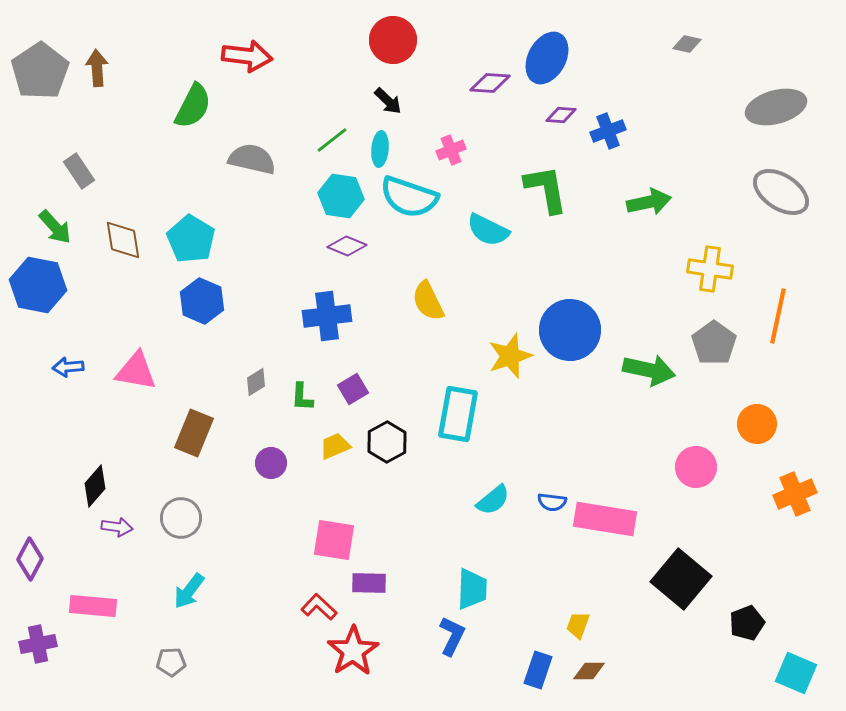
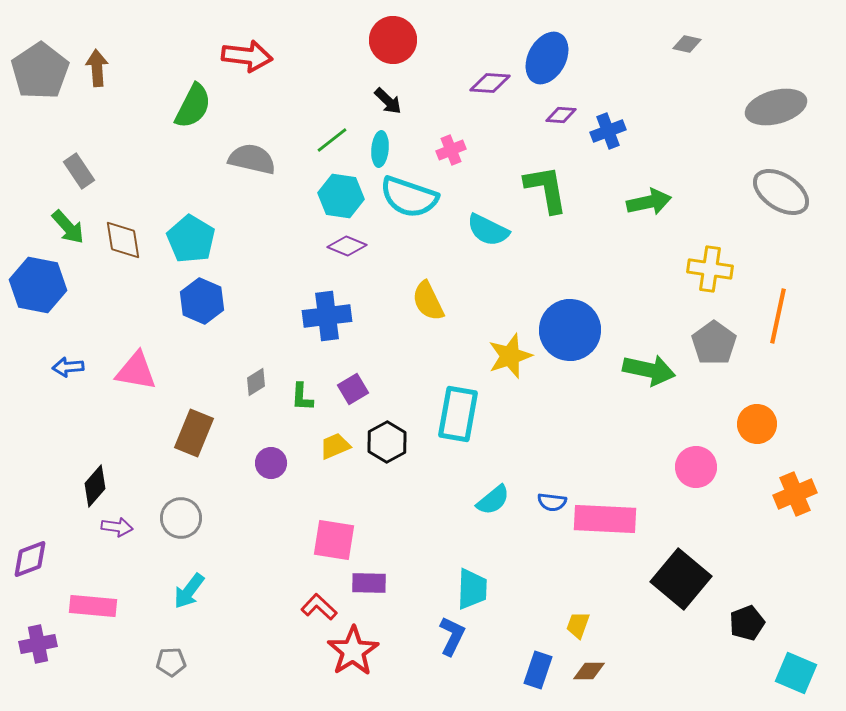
green arrow at (55, 227): moved 13 px right
pink rectangle at (605, 519): rotated 6 degrees counterclockwise
purple diamond at (30, 559): rotated 42 degrees clockwise
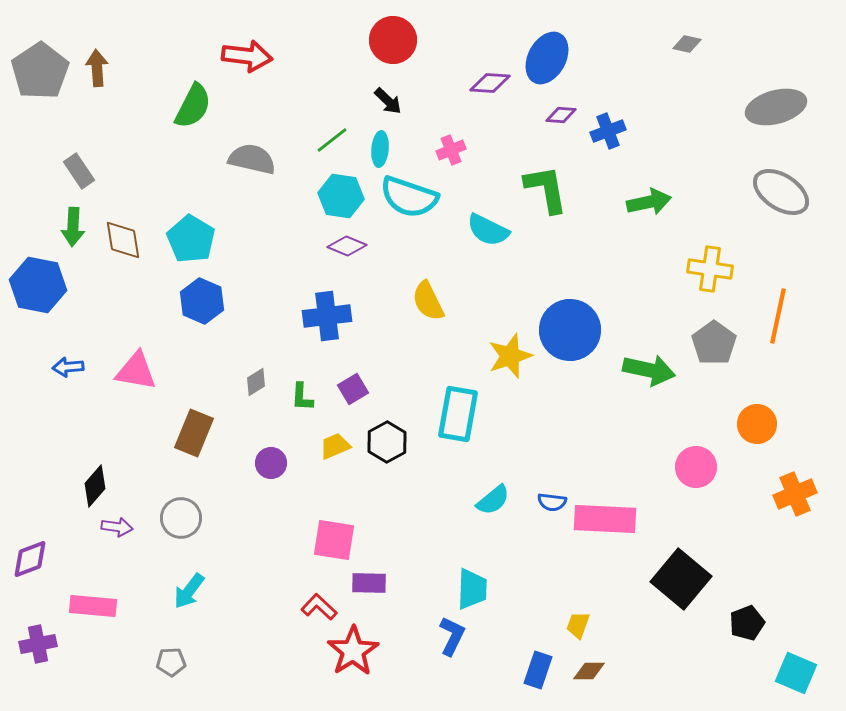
green arrow at (68, 227): moved 5 px right; rotated 45 degrees clockwise
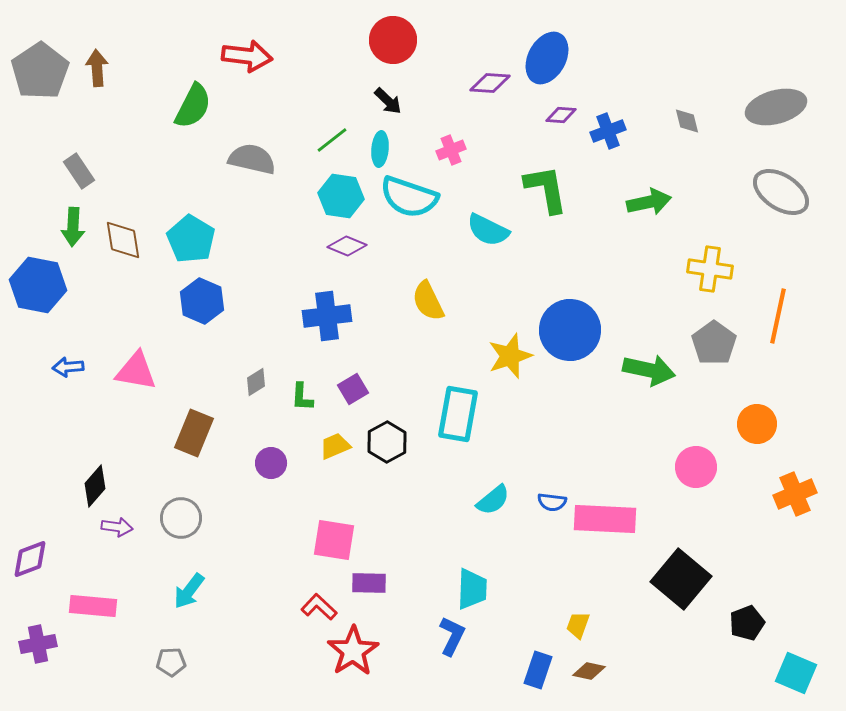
gray diamond at (687, 44): moved 77 px down; rotated 64 degrees clockwise
brown diamond at (589, 671): rotated 12 degrees clockwise
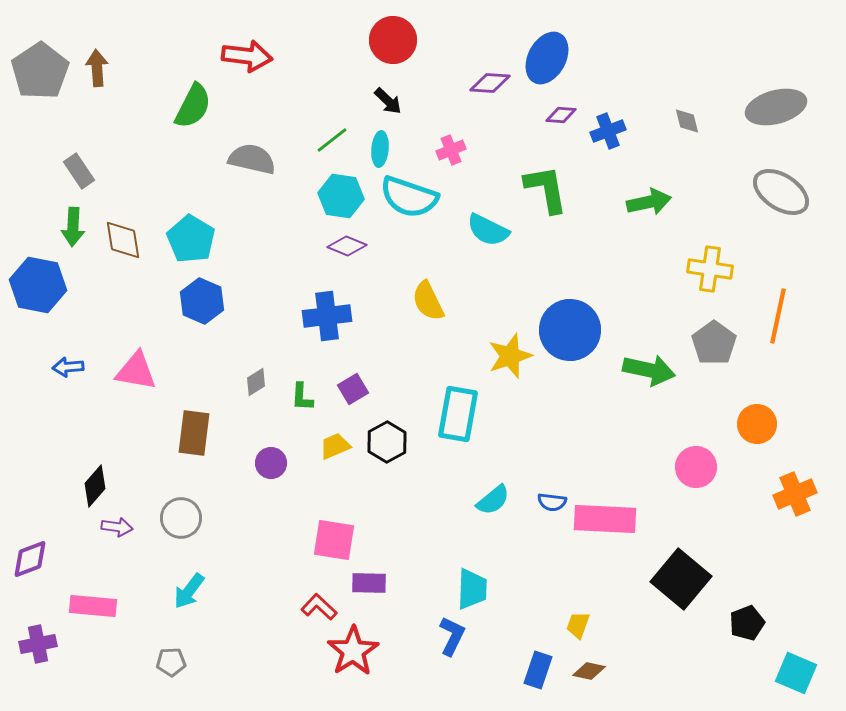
brown rectangle at (194, 433): rotated 15 degrees counterclockwise
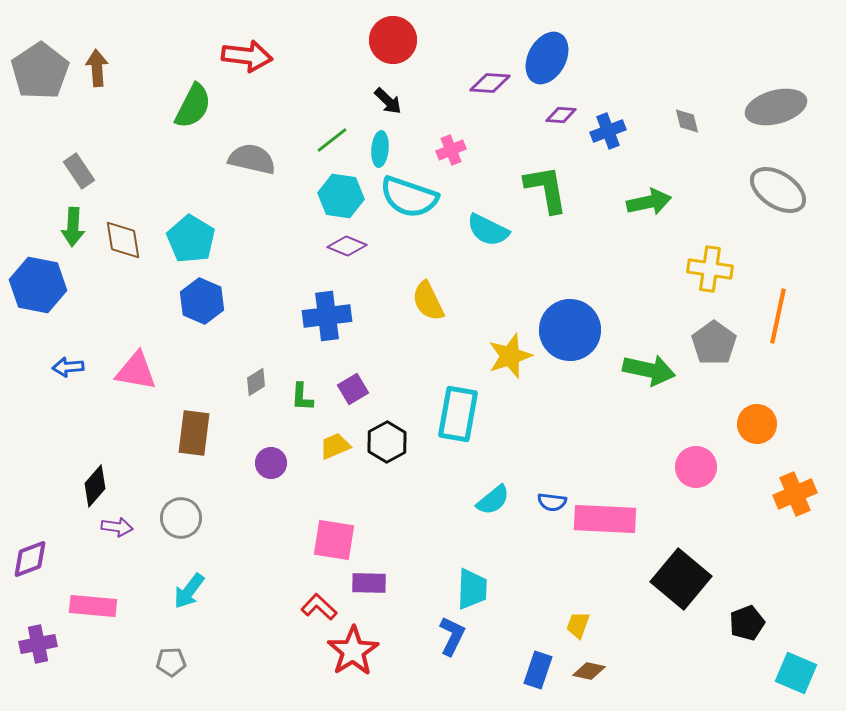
gray ellipse at (781, 192): moved 3 px left, 2 px up
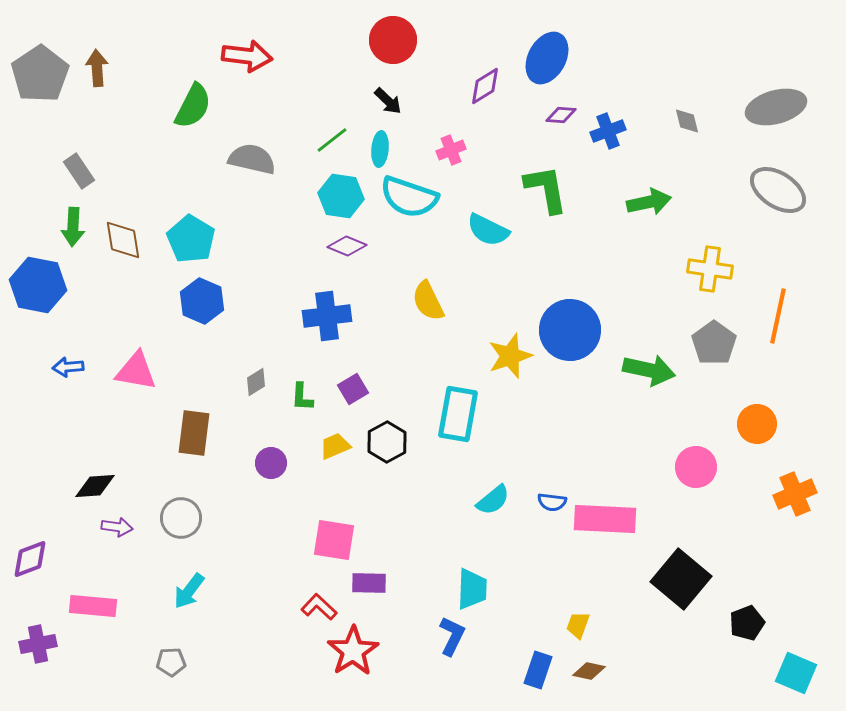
gray pentagon at (40, 71): moved 3 px down
purple diamond at (490, 83): moved 5 px left, 3 px down; rotated 36 degrees counterclockwise
black diamond at (95, 486): rotated 45 degrees clockwise
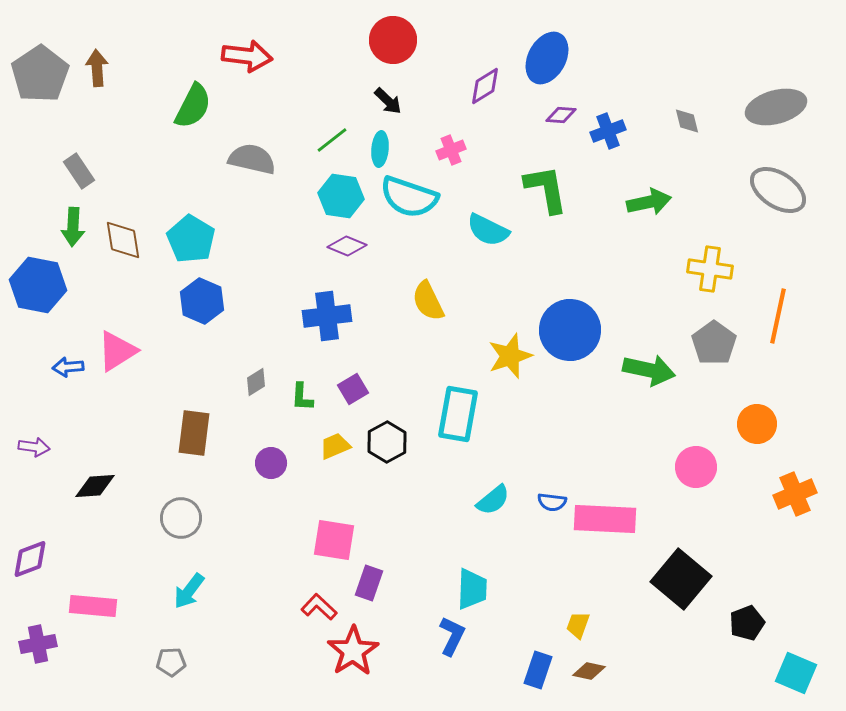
pink triangle at (136, 371): moved 19 px left, 20 px up; rotated 42 degrees counterclockwise
purple arrow at (117, 527): moved 83 px left, 80 px up
purple rectangle at (369, 583): rotated 72 degrees counterclockwise
